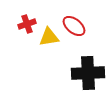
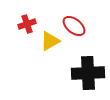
yellow triangle: moved 1 px right, 4 px down; rotated 20 degrees counterclockwise
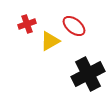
black cross: moved 1 px down; rotated 24 degrees counterclockwise
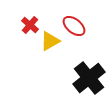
red cross: moved 3 px right, 1 px down; rotated 30 degrees counterclockwise
black cross: moved 1 px right, 4 px down; rotated 12 degrees counterclockwise
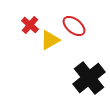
yellow triangle: moved 1 px up
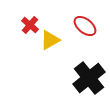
red ellipse: moved 11 px right
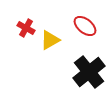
red cross: moved 4 px left, 3 px down; rotated 12 degrees counterclockwise
black cross: moved 6 px up
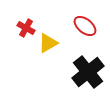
yellow triangle: moved 2 px left, 3 px down
black cross: moved 1 px left
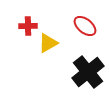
red cross: moved 2 px right, 2 px up; rotated 30 degrees counterclockwise
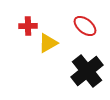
black cross: moved 1 px left, 1 px up
